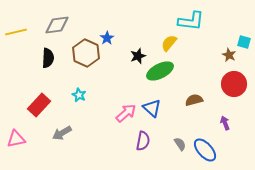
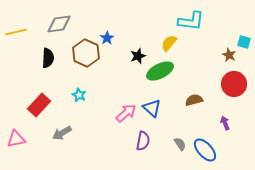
gray diamond: moved 2 px right, 1 px up
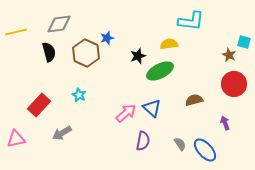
blue star: rotated 16 degrees clockwise
yellow semicircle: moved 1 px down; rotated 42 degrees clockwise
black semicircle: moved 1 px right, 6 px up; rotated 18 degrees counterclockwise
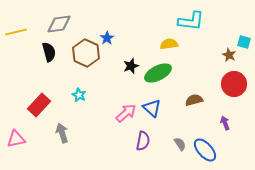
blue star: rotated 16 degrees counterclockwise
black star: moved 7 px left, 10 px down
green ellipse: moved 2 px left, 2 px down
gray arrow: rotated 102 degrees clockwise
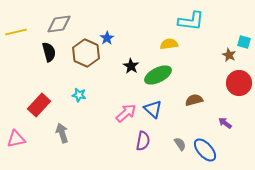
black star: rotated 21 degrees counterclockwise
green ellipse: moved 2 px down
red circle: moved 5 px right, 1 px up
cyan star: rotated 16 degrees counterclockwise
blue triangle: moved 1 px right, 1 px down
purple arrow: rotated 32 degrees counterclockwise
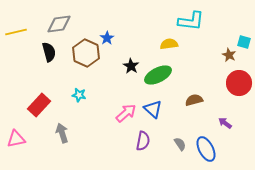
blue ellipse: moved 1 px right, 1 px up; rotated 15 degrees clockwise
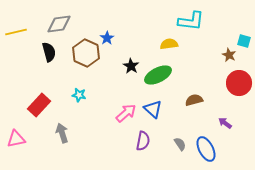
cyan square: moved 1 px up
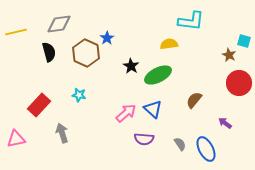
brown semicircle: rotated 36 degrees counterclockwise
purple semicircle: moved 1 px right, 2 px up; rotated 84 degrees clockwise
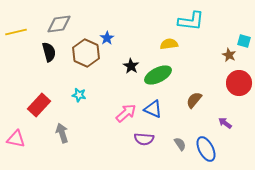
blue triangle: rotated 18 degrees counterclockwise
pink triangle: rotated 24 degrees clockwise
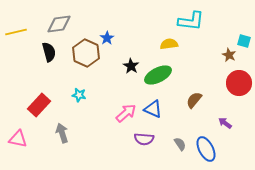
pink triangle: moved 2 px right
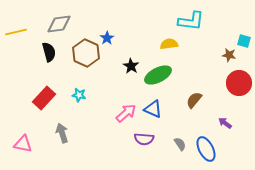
brown star: rotated 16 degrees counterclockwise
red rectangle: moved 5 px right, 7 px up
pink triangle: moved 5 px right, 5 px down
